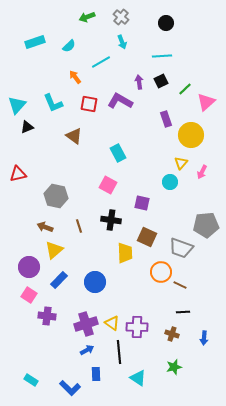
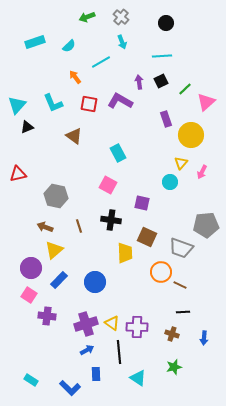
purple circle at (29, 267): moved 2 px right, 1 px down
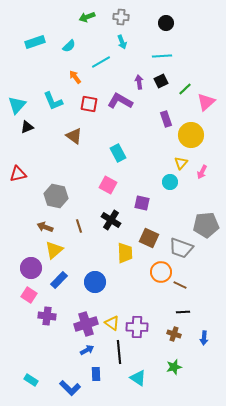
gray cross at (121, 17): rotated 35 degrees counterclockwise
cyan L-shape at (53, 103): moved 2 px up
black cross at (111, 220): rotated 24 degrees clockwise
brown square at (147, 237): moved 2 px right, 1 px down
brown cross at (172, 334): moved 2 px right
